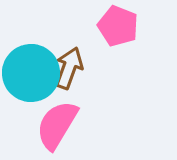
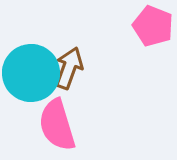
pink pentagon: moved 35 px right
pink semicircle: rotated 48 degrees counterclockwise
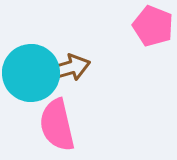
brown arrow: rotated 54 degrees clockwise
pink semicircle: rotated 4 degrees clockwise
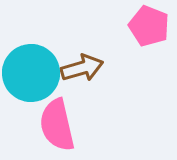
pink pentagon: moved 4 px left
brown arrow: moved 13 px right
